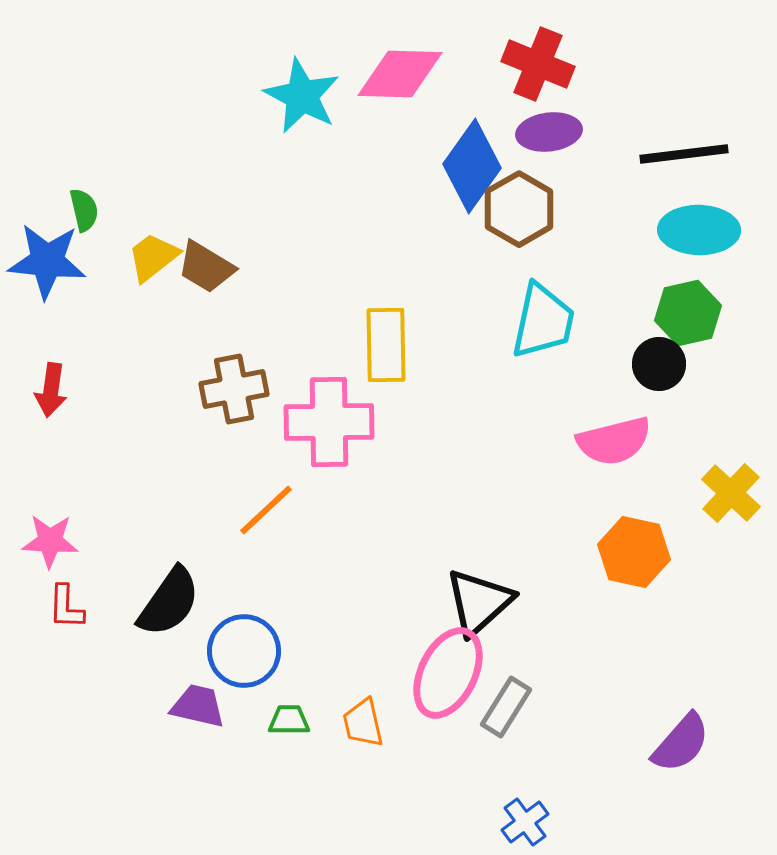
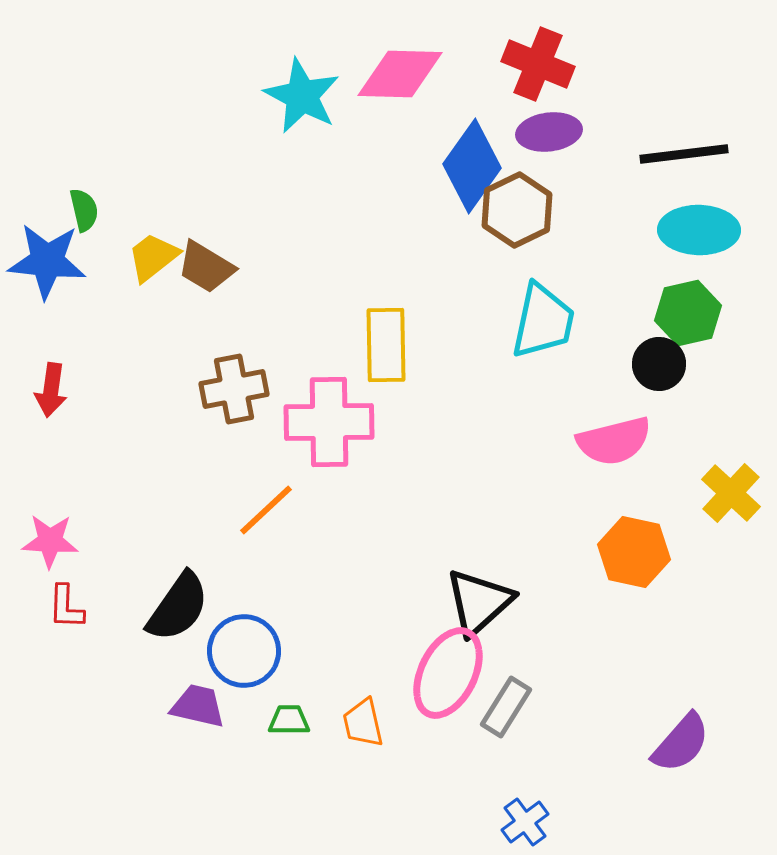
brown hexagon: moved 2 px left, 1 px down; rotated 4 degrees clockwise
black semicircle: moved 9 px right, 5 px down
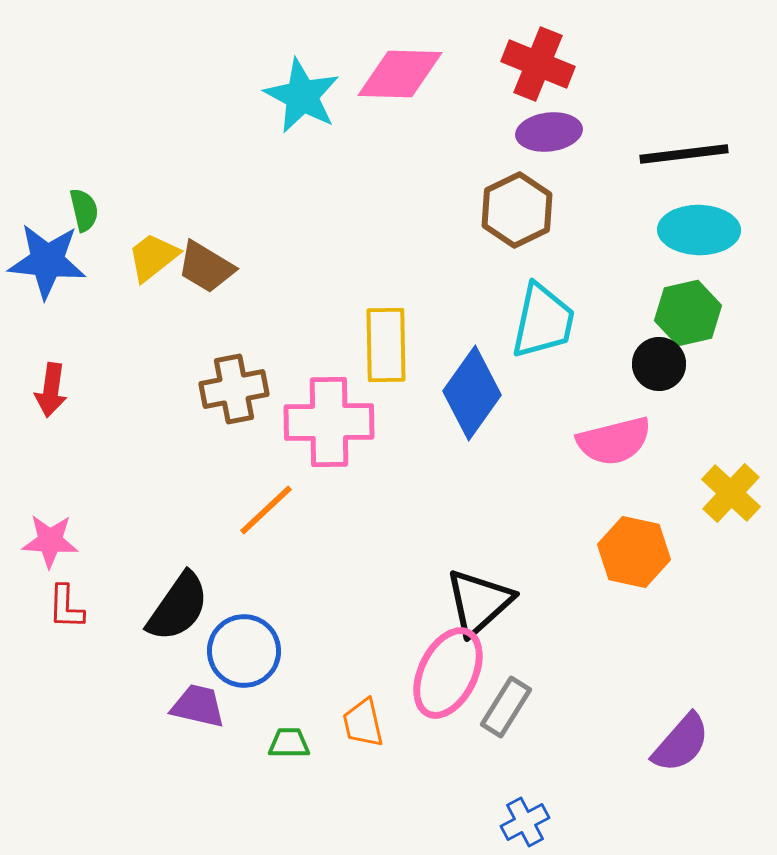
blue diamond: moved 227 px down
green trapezoid: moved 23 px down
blue cross: rotated 9 degrees clockwise
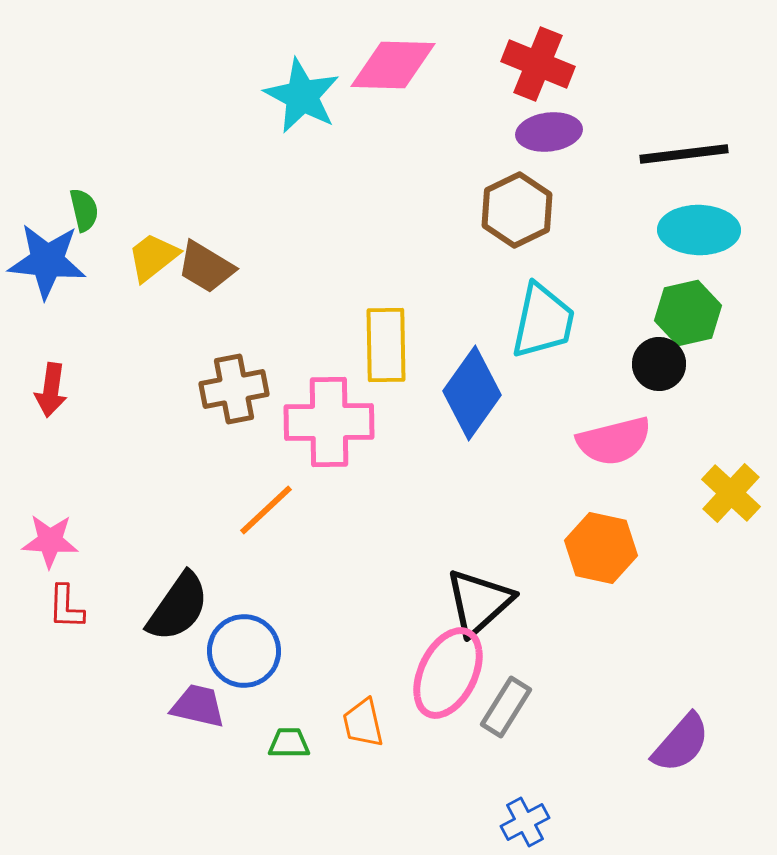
pink diamond: moved 7 px left, 9 px up
orange hexagon: moved 33 px left, 4 px up
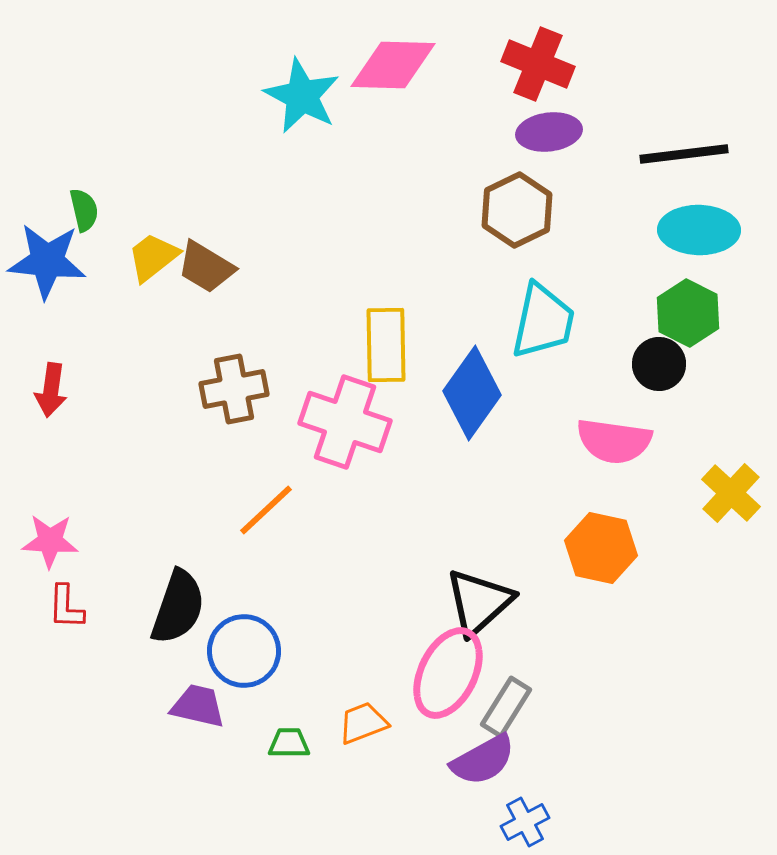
green hexagon: rotated 20 degrees counterclockwise
pink cross: moved 16 px right; rotated 20 degrees clockwise
pink semicircle: rotated 22 degrees clockwise
black semicircle: rotated 16 degrees counterclockwise
orange trapezoid: rotated 82 degrees clockwise
purple semicircle: moved 198 px left, 17 px down; rotated 20 degrees clockwise
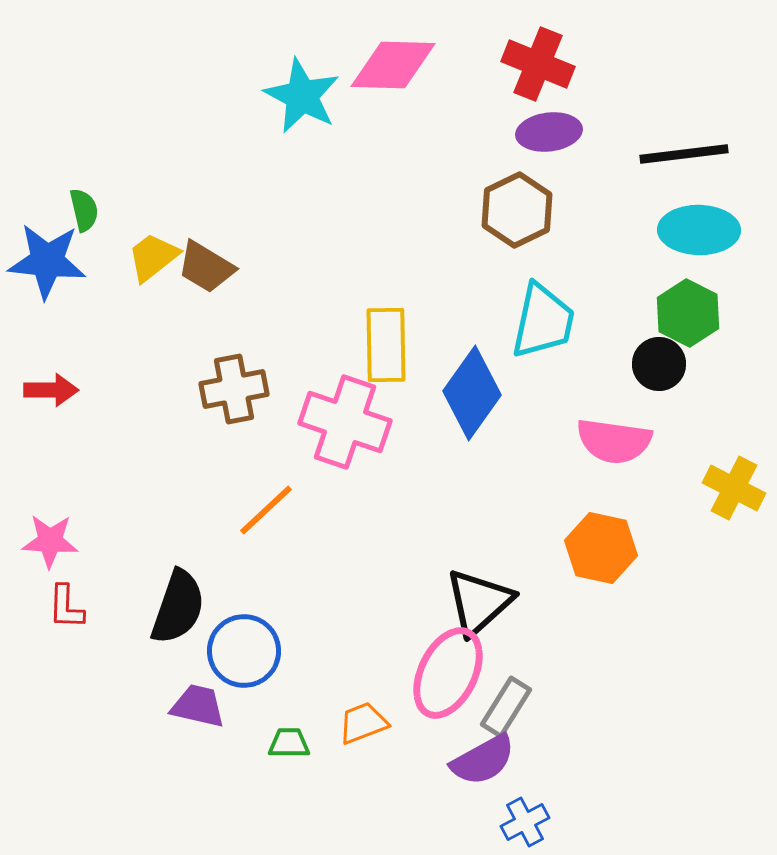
red arrow: rotated 98 degrees counterclockwise
yellow cross: moved 3 px right, 5 px up; rotated 16 degrees counterclockwise
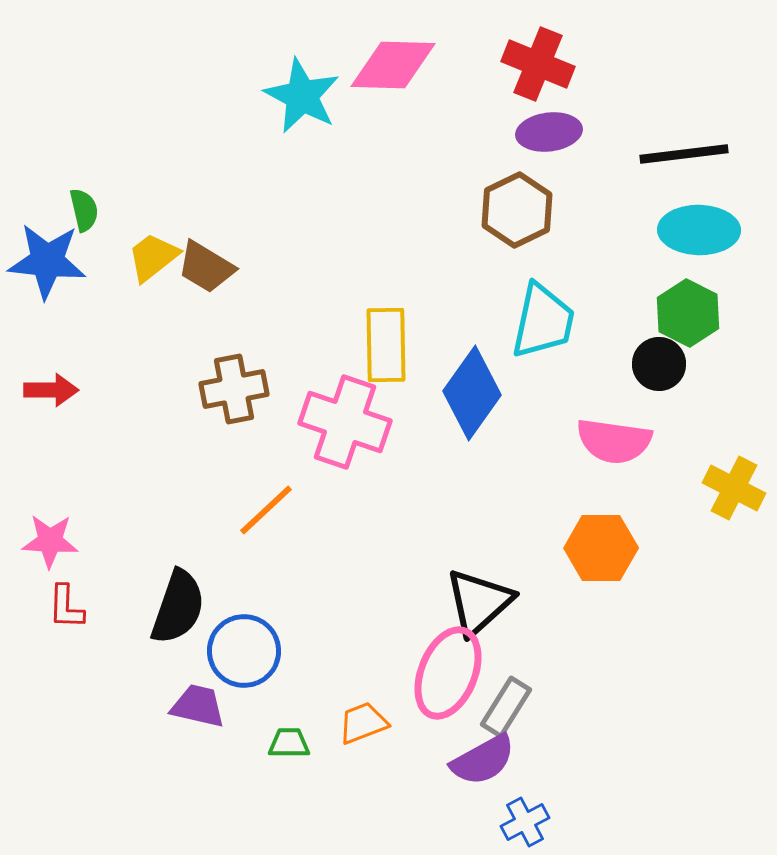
orange hexagon: rotated 12 degrees counterclockwise
pink ellipse: rotated 4 degrees counterclockwise
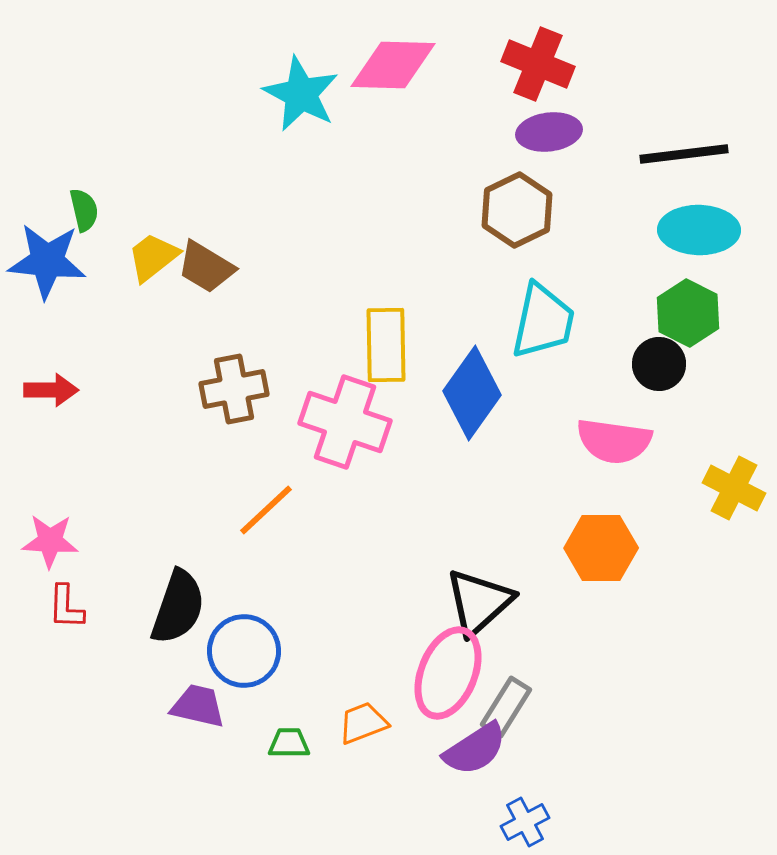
cyan star: moved 1 px left, 2 px up
purple semicircle: moved 8 px left, 11 px up; rotated 4 degrees counterclockwise
